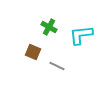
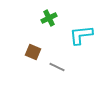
green cross: moved 9 px up; rotated 35 degrees clockwise
gray line: moved 1 px down
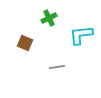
brown square: moved 8 px left, 9 px up
gray line: rotated 35 degrees counterclockwise
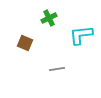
gray line: moved 2 px down
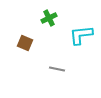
gray line: rotated 21 degrees clockwise
